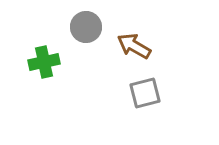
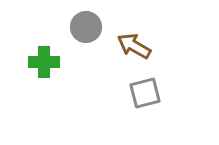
green cross: rotated 12 degrees clockwise
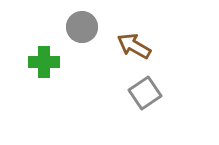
gray circle: moved 4 px left
gray square: rotated 20 degrees counterclockwise
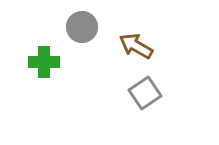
brown arrow: moved 2 px right
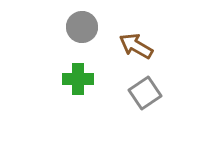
green cross: moved 34 px right, 17 px down
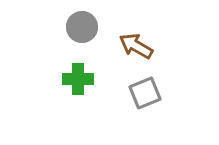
gray square: rotated 12 degrees clockwise
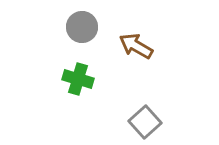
green cross: rotated 16 degrees clockwise
gray square: moved 29 px down; rotated 20 degrees counterclockwise
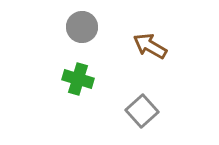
brown arrow: moved 14 px right
gray square: moved 3 px left, 11 px up
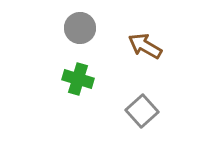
gray circle: moved 2 px left, 1 px down
brown arrow: moved 5 px left
